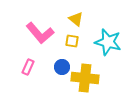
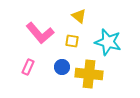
yellow triangle: moved 3 px right, 3 px up
yellow cross: moved 4 px right, 4 px up
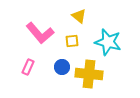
yellow square: rotated 16 degrees counterclockwise
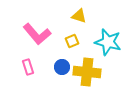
yellow triangle: rotated 21 degrees counterclockwise
pink L-shape: moved 3 px left, 1 px down
yellow square: rotated 16 degrees counterclockwise
pink rectangle: rotated 42 degrees counterclockwise
yellow cross: moved 2 px left, 2 px up
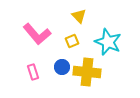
yellow triangle: rotated 28 degrees clockwise
cyan star: rotated 8 degrees clockwise
pink rectangle: moved 5 px right, 5 px down
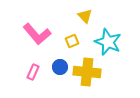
yellow triangle: moved 6 px right
blue circle: moved 2 px left
pink rectangle: rotated 42 degrees clockwise
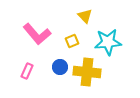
cyan star: rotated 28 degrees counterclockwise
pink rectangle: moved 6 px left, 1 px up
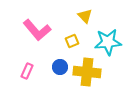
pink L-shape: moved 4 px up
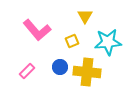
yellow triangle: rotated 14 degrees clockwise
pink rectangle: rotated 21 degrees clockwise
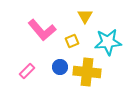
pink L-shape: moved 5 px right
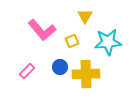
yellow cross: moved 1 px left, 2 px down; rotated 8 degrees counterclockwise
